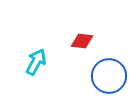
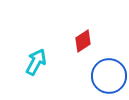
red diamond: moved 1 px right; rotated 40 degrees counterclockwise
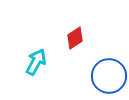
red diamond: moved 8 px left, 3 px up
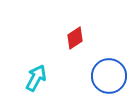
cyan arrow: moved 16 px down
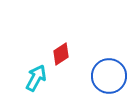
red diamond: moved 14 px left, 16 px down
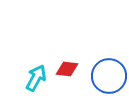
red diamond: moved 6 px right, 15 px down; rotated 40 degrees clockwise
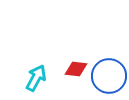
red diamond: moved 9 px right
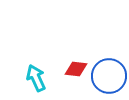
cyan arrow: rotated 52 degrees counterclockwise
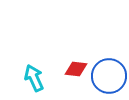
cyan arrow: moved 2 px left
